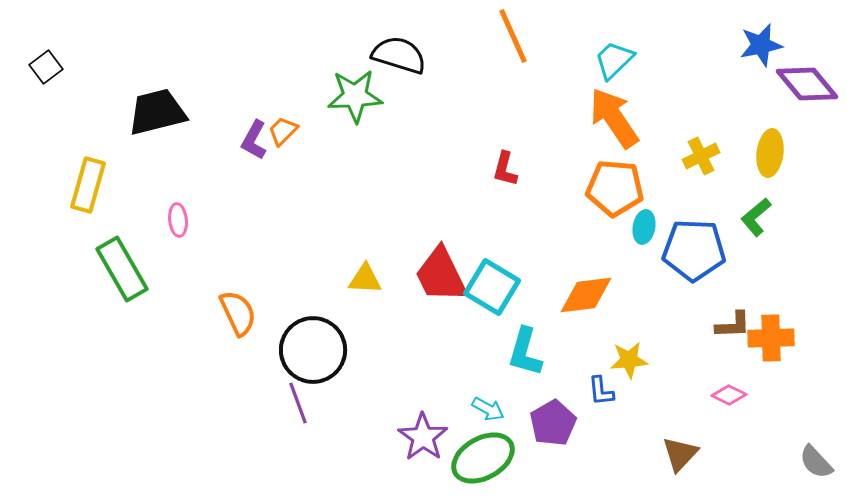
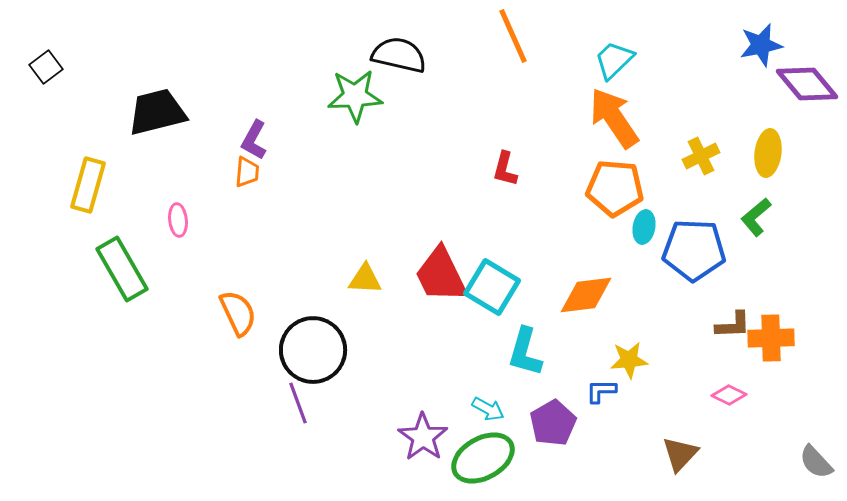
black semicircle: rotated 4 degrees counterclockwise
orange trapezoid: moved 36 px left, 41 px down; rotated 140 degrees clockwise
yellow ellipse: moved 2 px left
blue L-shape: rotated 96 degrees clockwise
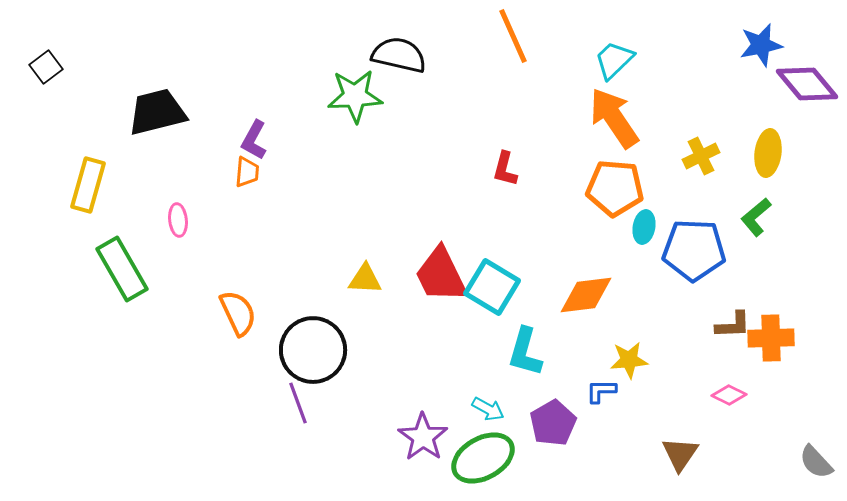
brown triangle: rotated 9 degrees counterclockwise
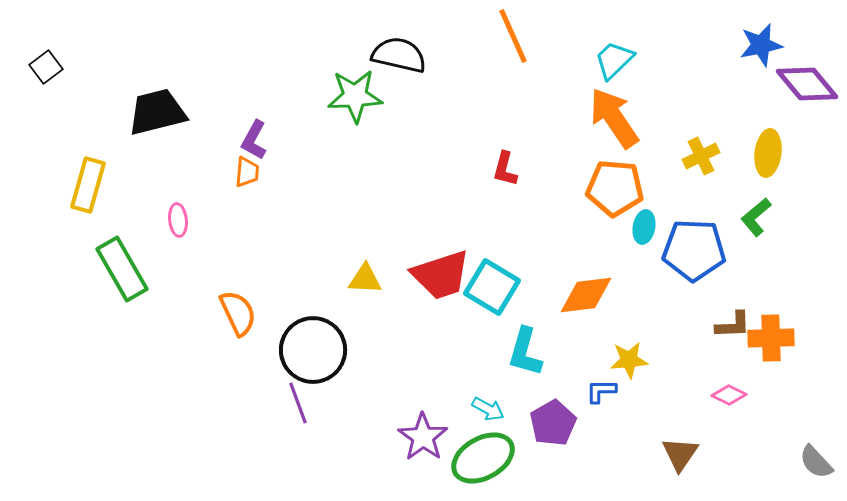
red trapezoid: rotated 82 degrees counterclockwise
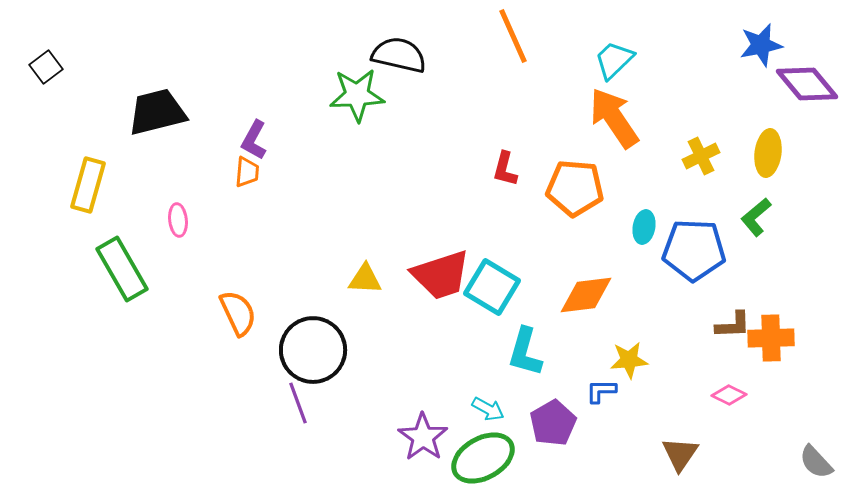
green star: moved 2 px right, 1 px up
orange pentagon: moved 40 px left
